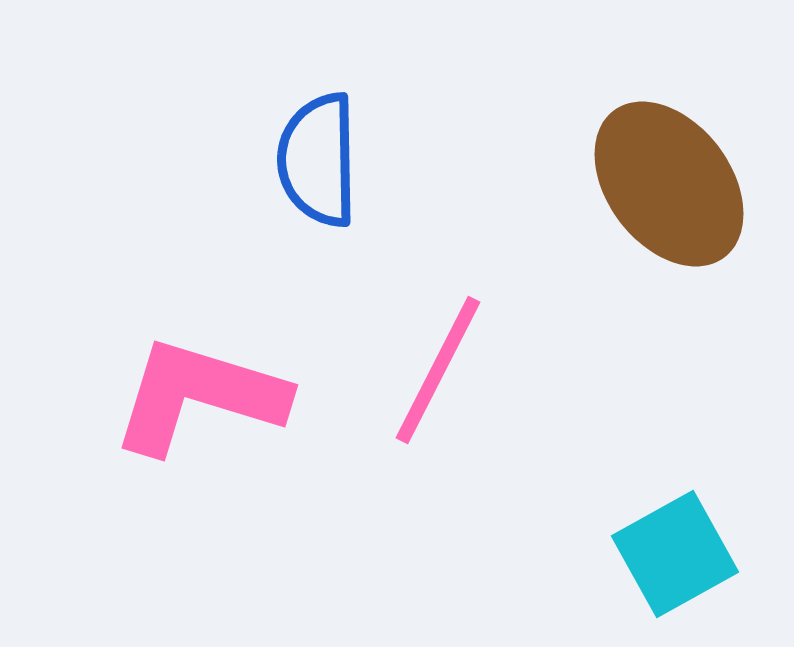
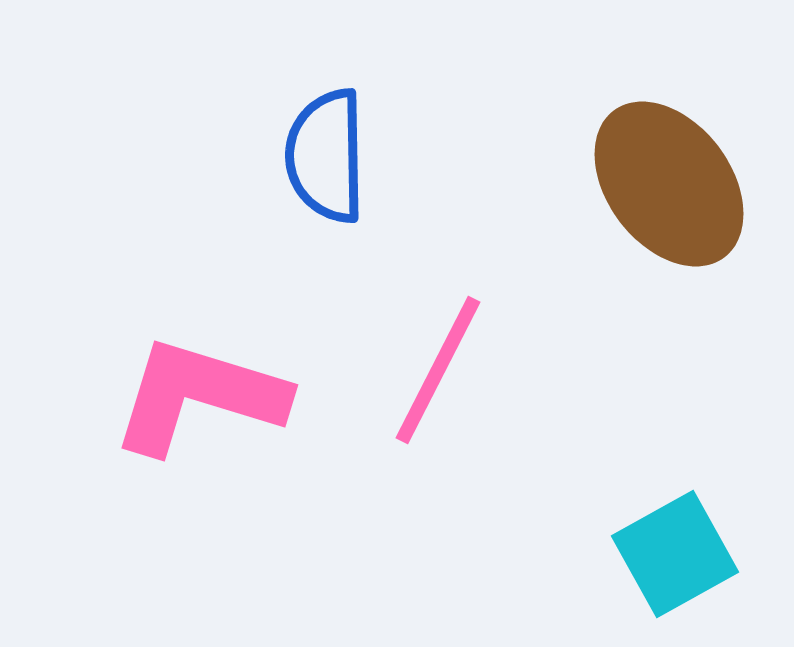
blue semicircle: moved 8 px right, 4 px up
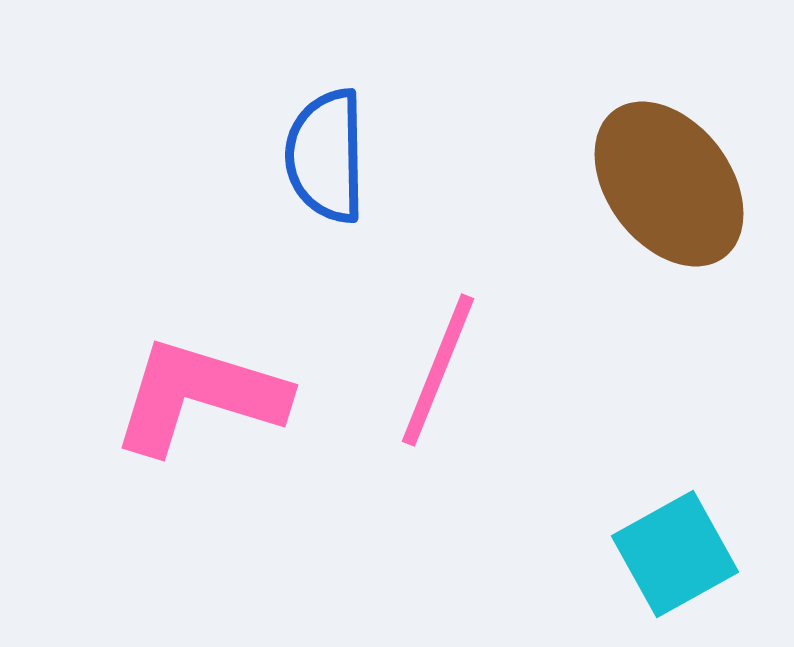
pink line: rotated 5 degrees counterclockwise
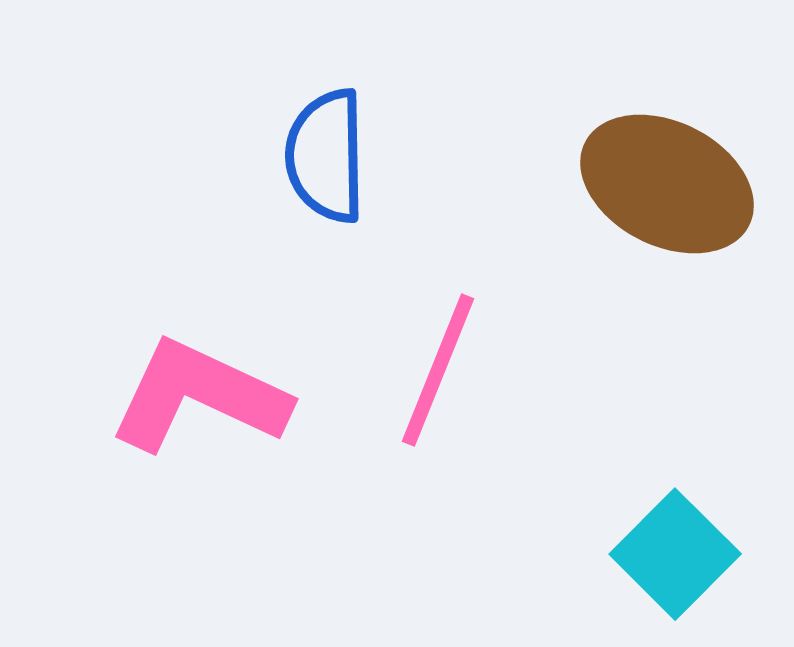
brown ellipse: moved 2 px left; rotated 26 degrees counterclockwise
pink L-shape: rotated 8 degrees clockwise
cyan square: rotated 16 degrees counterclockwise
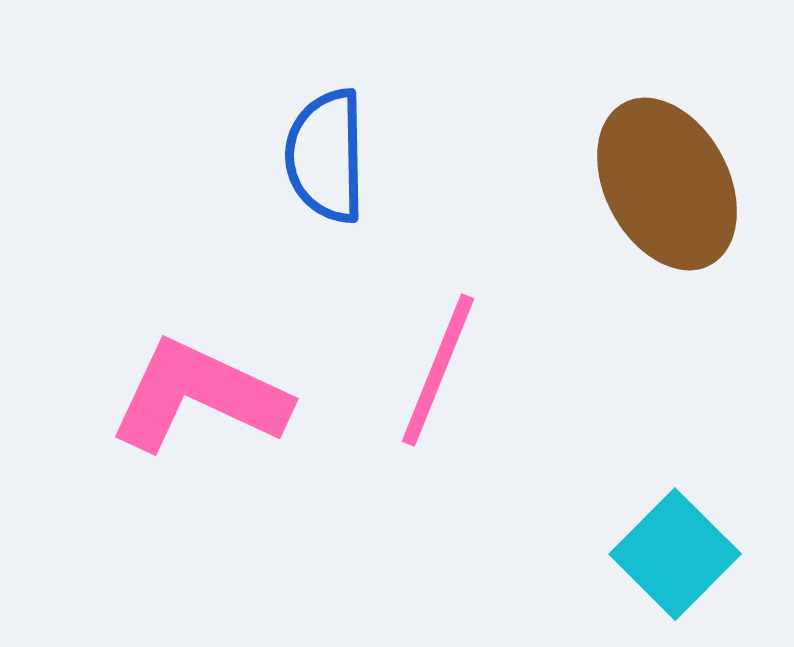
brown ellipse: rotated 35 degrees clockwise
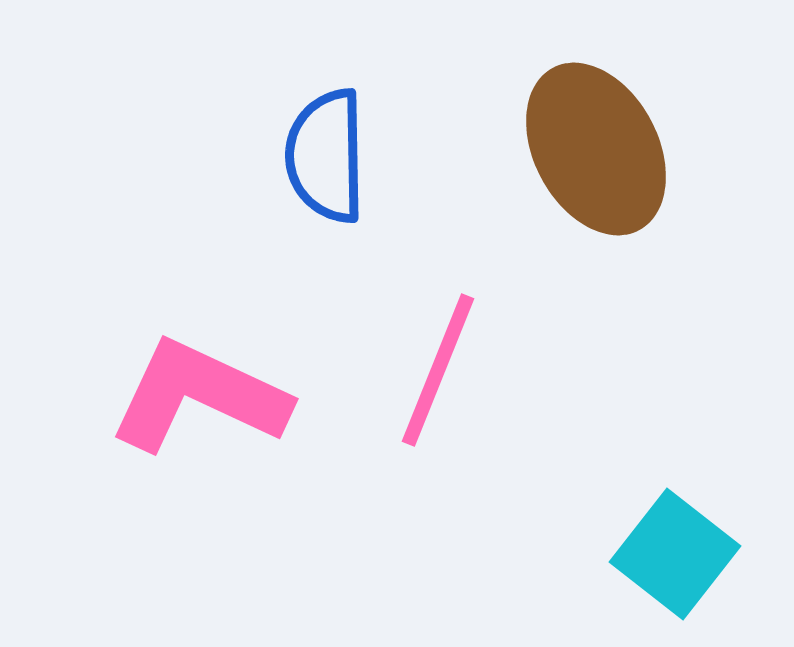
brown ellipse: moved 71 px left, 35 px up
cyan square: rotated 7 degrees counterclockwise
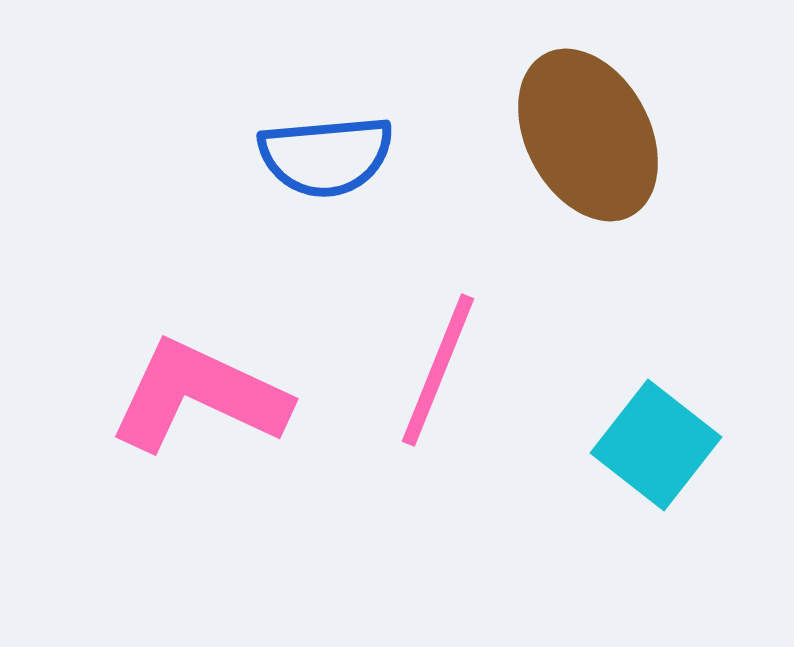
brown ellipse: moved 8 px left, 14 px up
blue semicircle: rotated 94 degrees counterclockwise
cyan square: moved 19 px left, 109 px up
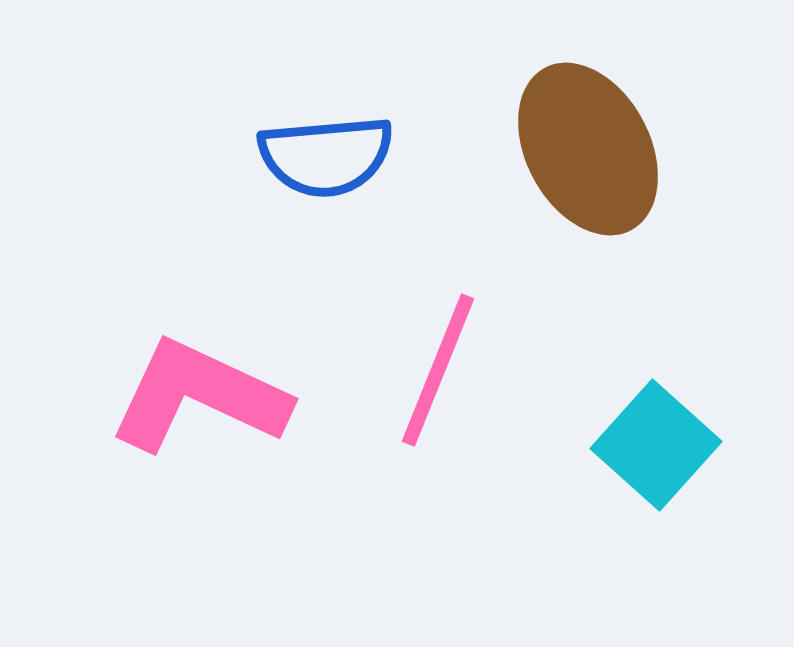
brown ellipse: moved 14 px down
cyan square: rotated 4 degrees clockwise
